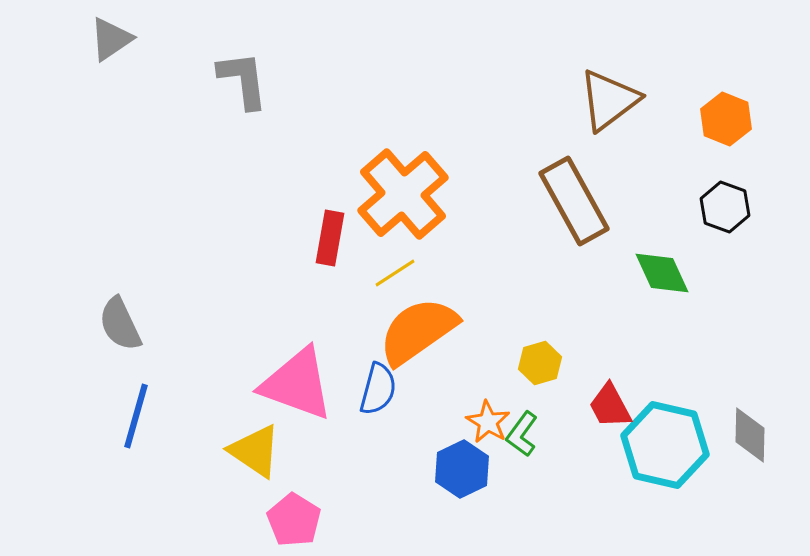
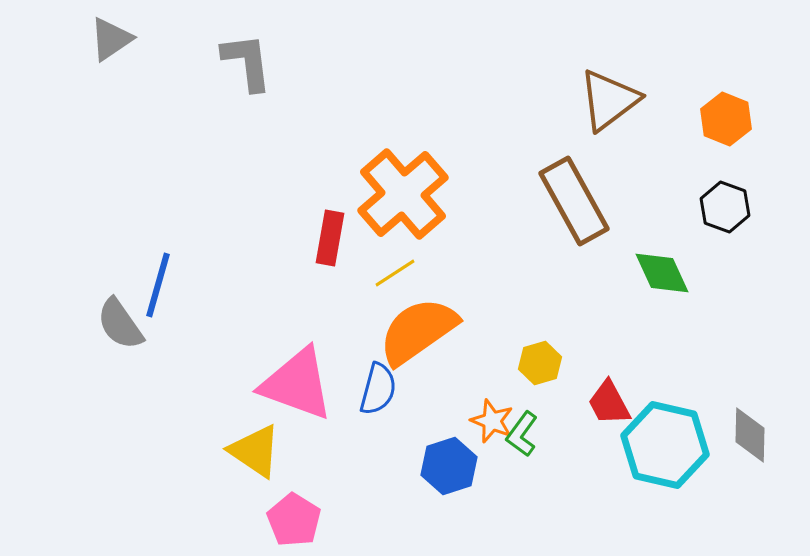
gray L-shape: moved 4 px right, 18 px up
gray semicircle: rotated 10 degrees counterclockwise
red trapezoid: moved 1 px left, 3 px up
blue line: moved 22 px right, 131 px up
orange star: moved 4 px right, 1 px up; rotated 9 degrees counterclockwise
blue hexagon: moved 13 px left, 3 px up; rotated 8 degrees clockwise
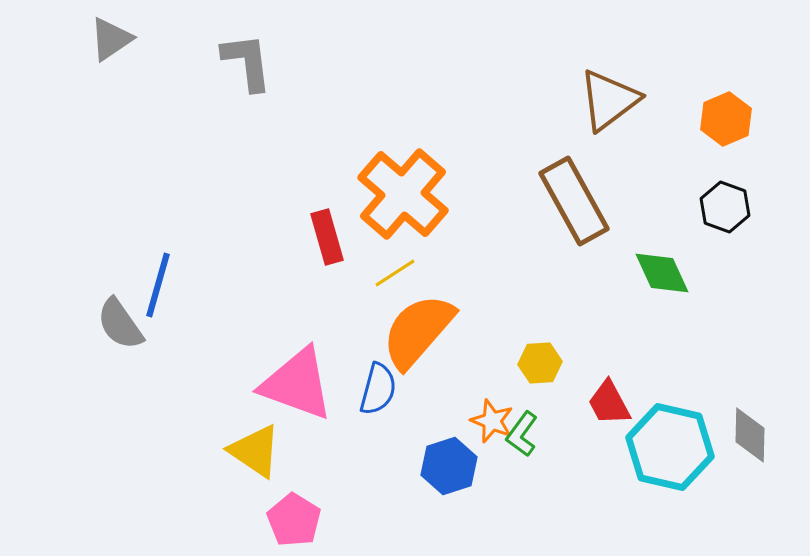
orange hexagon: rotated 15 degrees clockwise
orange cross: rotated 8 degrees counterclockwise
red rectangle: moved 3 px left, 1 px up; rotated 26 degrees counterclockwise
orange semicircle: rotated 14 degrees counterclockwise
yellow hexagon: rotated 12 degrees clockwise
cyan hexagon: moved 5 px right, 2 px down
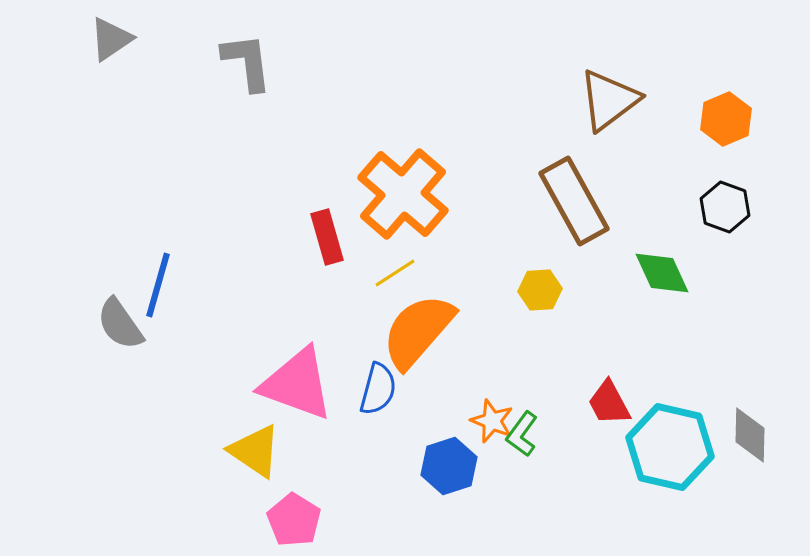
yellow hexagon: moved 73 px up
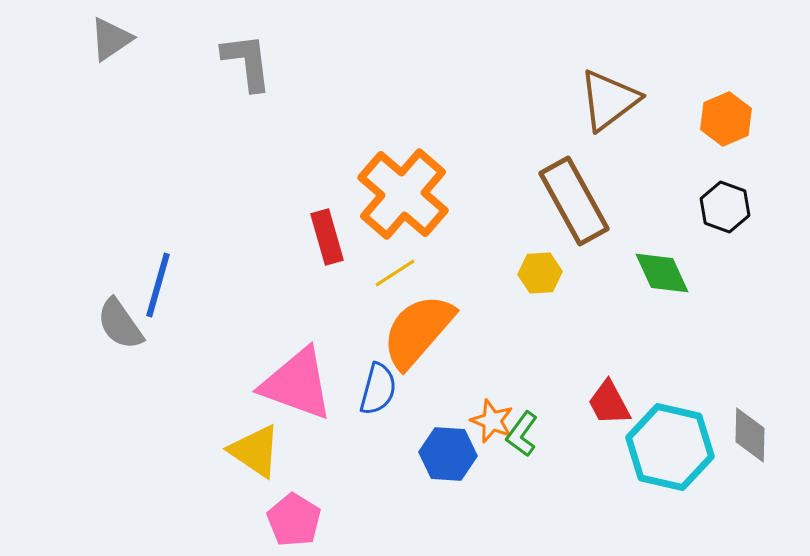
yellow hexagon: moved 17 px up
blue hexagon: moved 1 px left, 12 px up; rotated 22 degrees clockwise
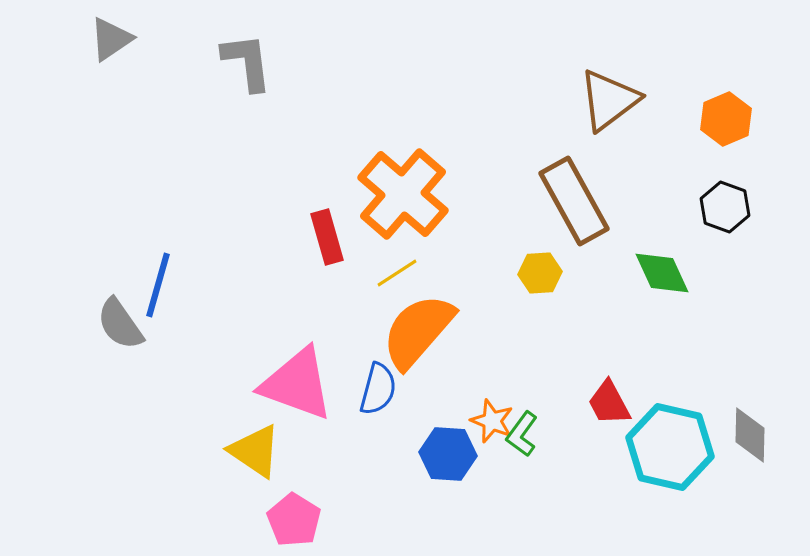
yellow line: moved 2 px right
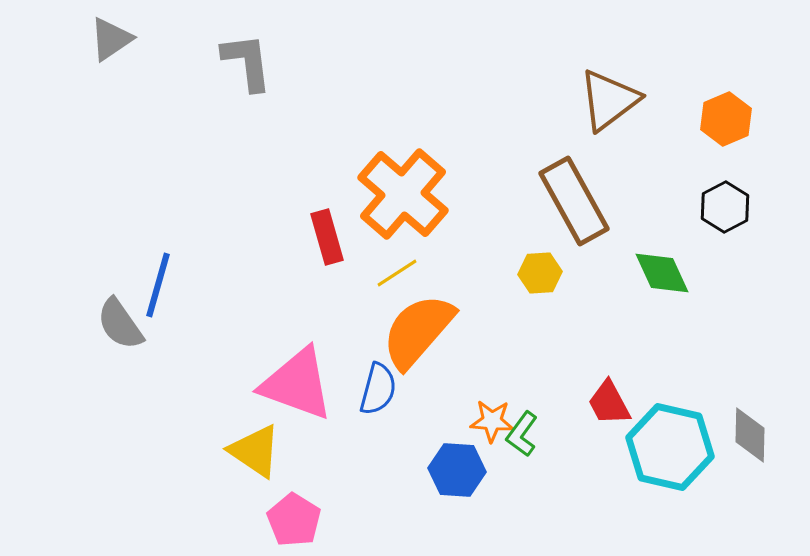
black hexagon: rotated 12 degrees clockwise
orange star: rotated 18 degrees counterclockwise
blue hexagon: moved 9 px right, 16 px down
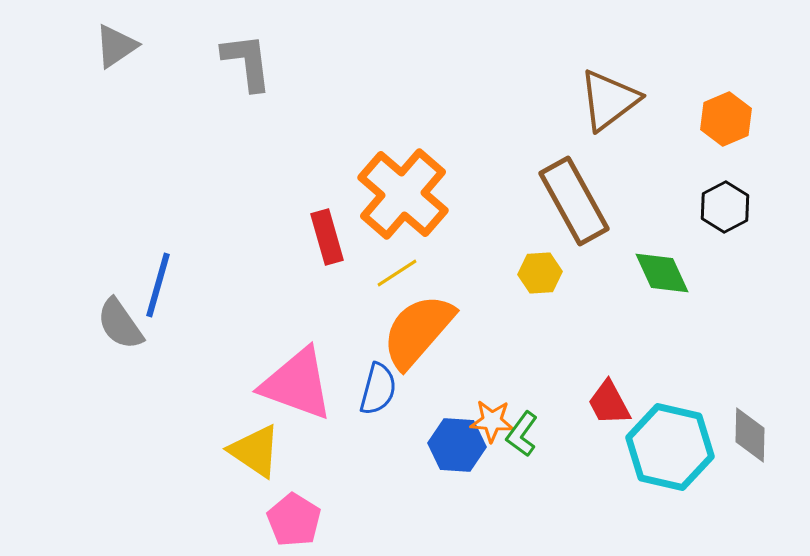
gray triangle: moved 5 px right, 7 px down
blue hexagon: moved 25 px up
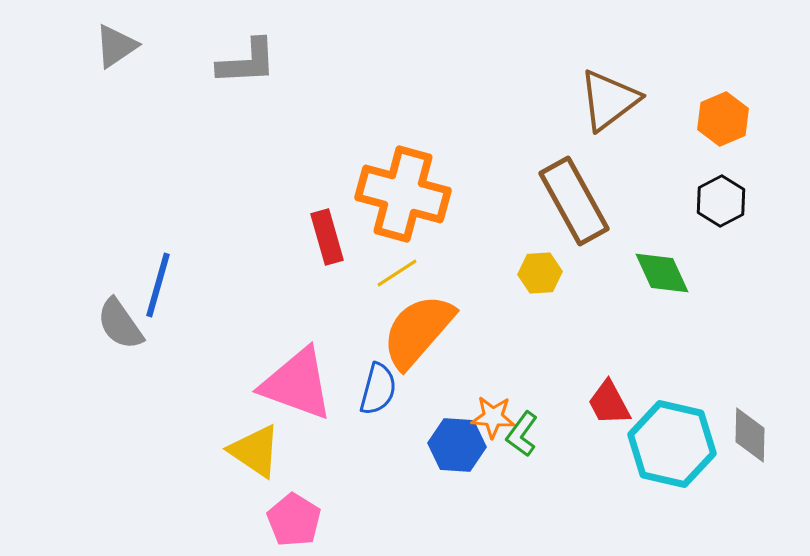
gray L-shape: rotated 94 degrees clockwise
orange hexagon: moved 3 px left
orange cross: rotated 26 degrees counterclockwise
black hexagon: moved 4 px left, 6 px up
orange star: moved 1 px right, 4 px up
cyan hexagon: moved 2 px right, 3 px up
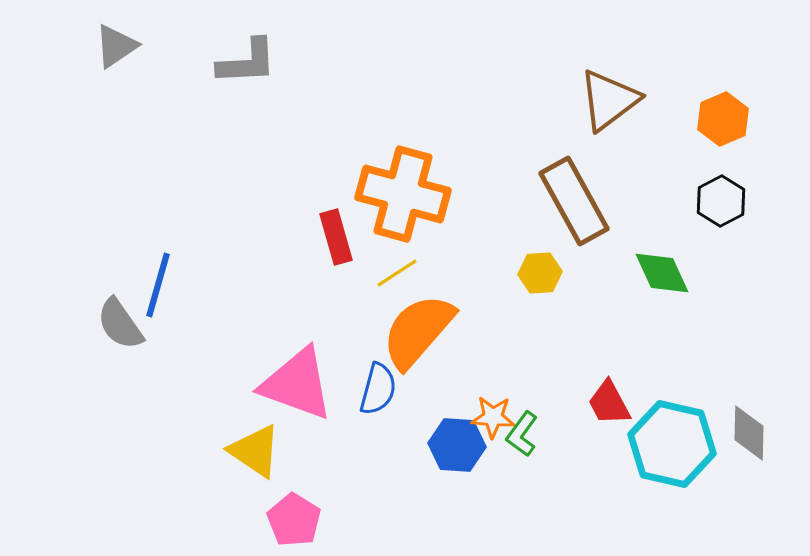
red rectangle: moved 9 px right
gray diamond: moved 1 px left, 2 px up
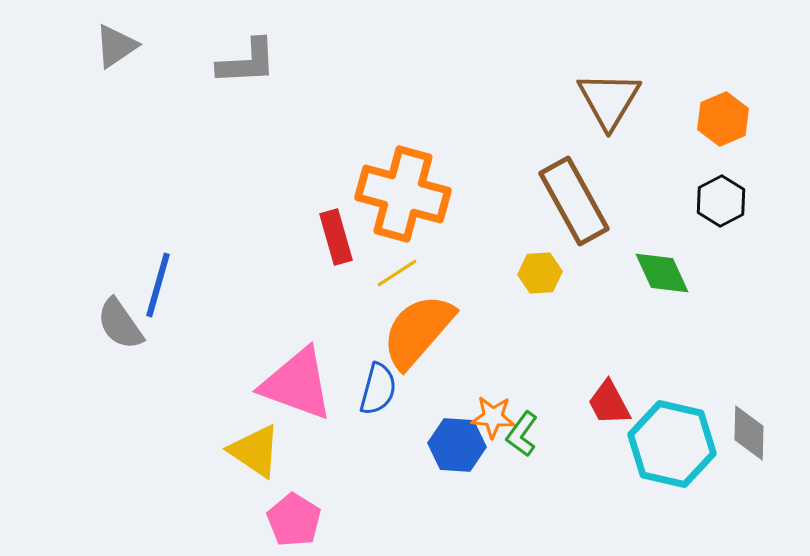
brown triangle: rotated 22 degrees counterclockwise
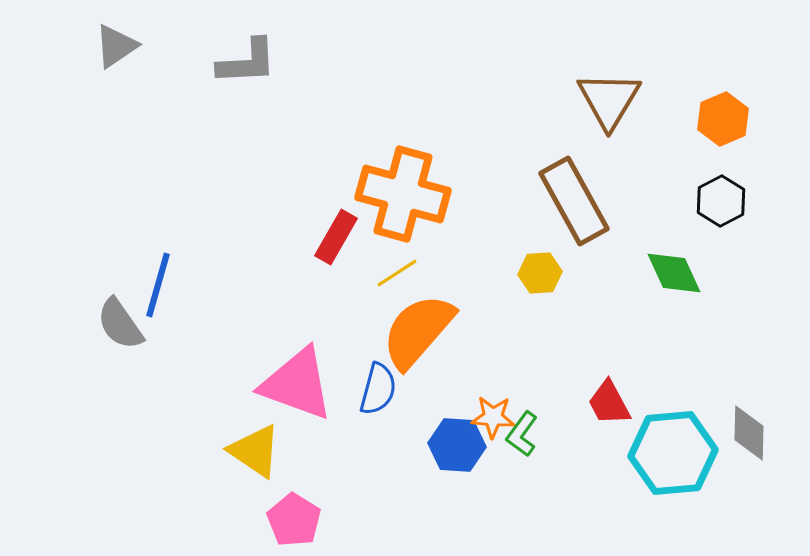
red rectangle: rotated 46 degrees clockwise
green diamond: moved 12 px right
cyan hexagon: moved 1 px right, 9 px down; rotated 18 degrees counterclockwise
